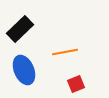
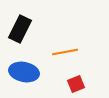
black rectangle: rotated 20 degrees counterclockwise
blue ellipse: moved 2 px down; rotated 56 degrees counterclockwise
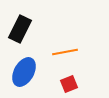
blue ellipse: rotated 72 degrees counterclockwise
red square: moved 7 px left
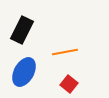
black rectangle: moved 2 px right, 1 px down
red square: rotated 30 degrees counterclockwise
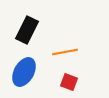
black rectangle: moved 5 px right
red square: moved 2 px up; rotated 18 degrees counterclockwise
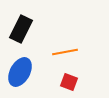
black rectangle: moved 6 px left, 1 px up
blue ellipse: moved 4 px left
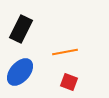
blue ellipse: rotated 12 degrees clockwise
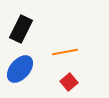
blue ellipse: moved 3 px up
red square: rotated 30 degrees clockwise
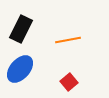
orange line: moved 3 px right, 12 px up
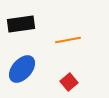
black rectangle: moved 5 px up; rotated 56 degrees clockwise
blue ellipse: moved 2 px right
